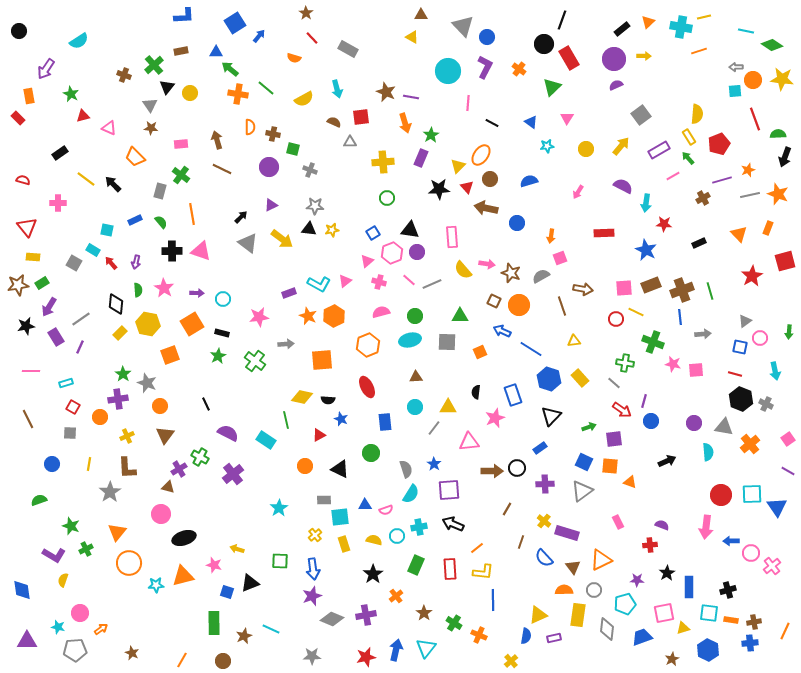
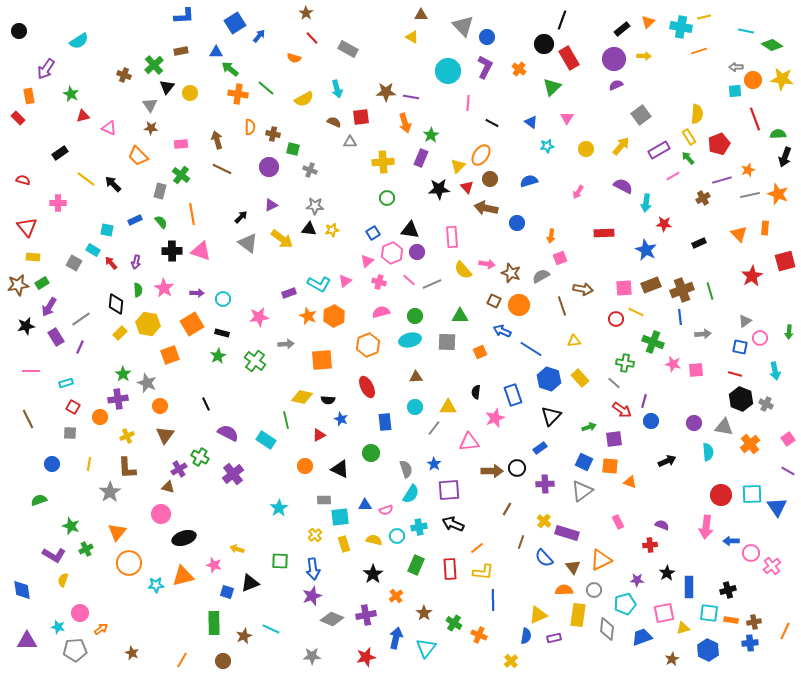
brown star at (386, 92): rotated 24 degrees counterclockwise
orange trapezoid at (135, 157): moved 3 px right, 1 px up
orange rectangle at (768, 228): moved 3 px left; rotated 16 degrees counterclockwise
blue arrow at (396, 650): moved 12 px up
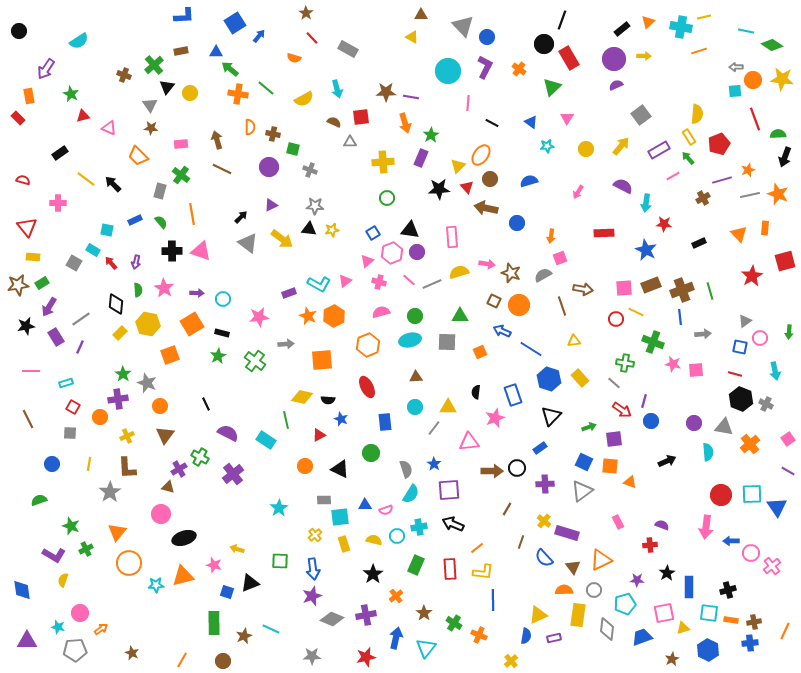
yellow semicircle at (463, 270): moved 4 px left, 2 px down; rotated 114 degrees clockwise
gray semicircle at (541, 276): moved 2 px right, 1 px up
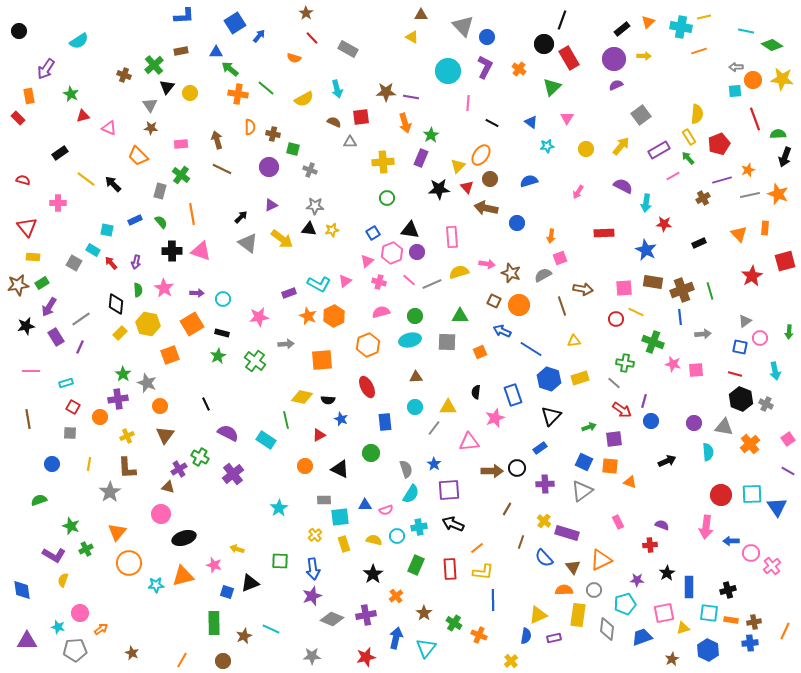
brown rectangle at (651, 285): moved 2 px right, 3 px up; rotated 30 degrees clockwise
yellow rectangle at (580, 378): rotated 66 degrees counterclockwise
brown line at (28, 419): rotated 18 degrees clockwise
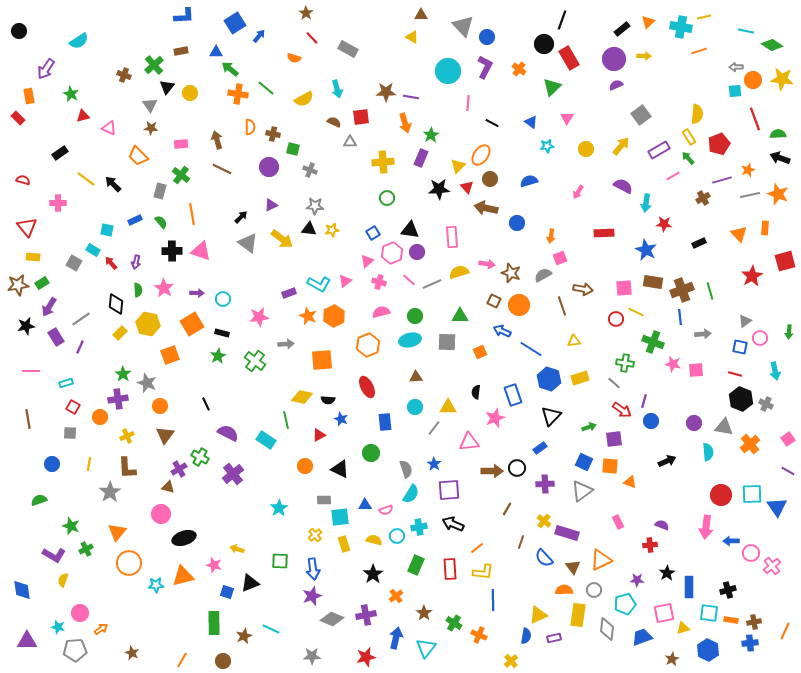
black arrow at (785, 157): moved 5 px left, 1 px down; rotated 90 degrees clockwise
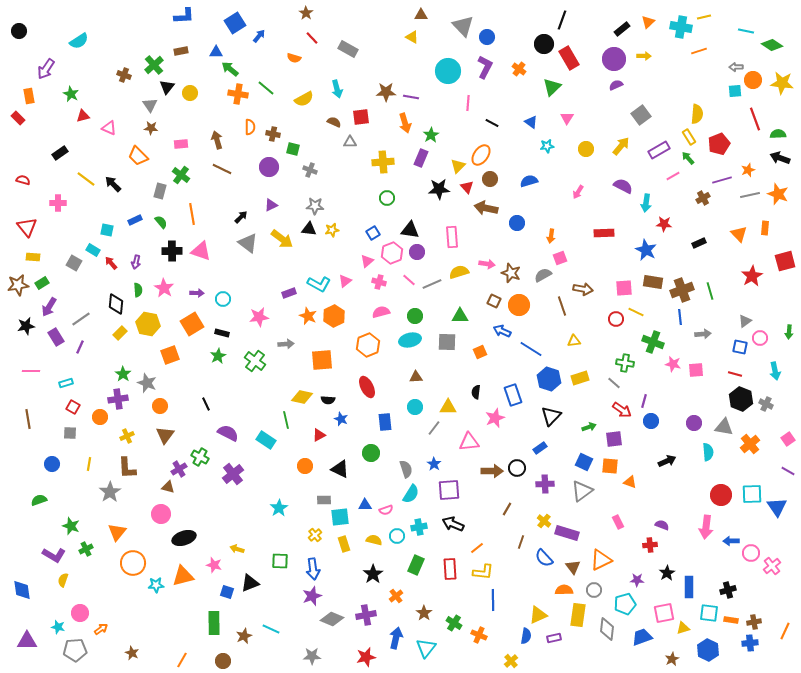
yellow star at (782, 79): moved 4 px down
orange circle at (129, 563): moved 4 px right
